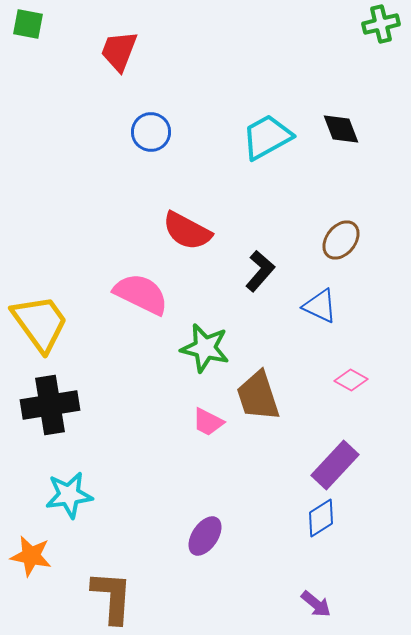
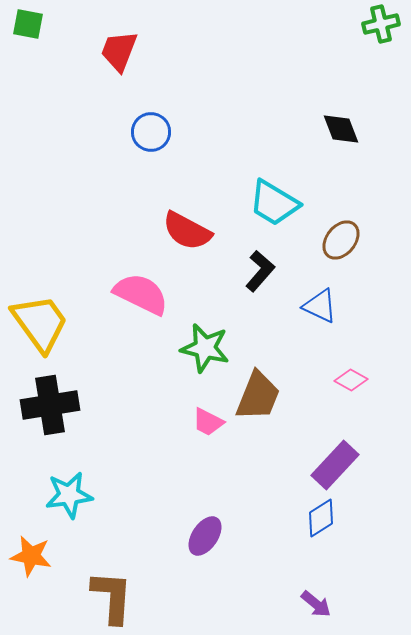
cyan trapezoid: moved 7 px right, 66 px down; rotated 120 degrees counterclockwise
brown trapezoid: rotated 140 degrees counterclockwise
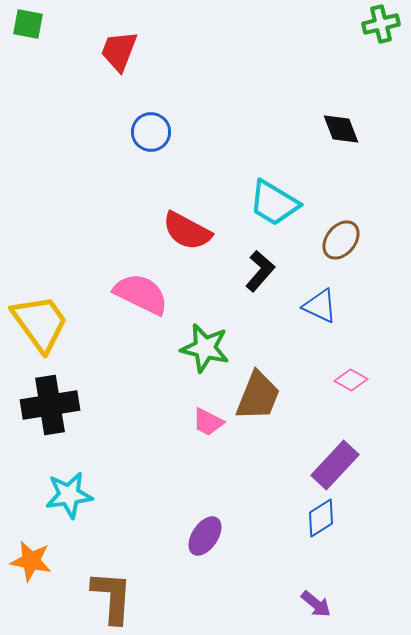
orange star: moved 5 px down
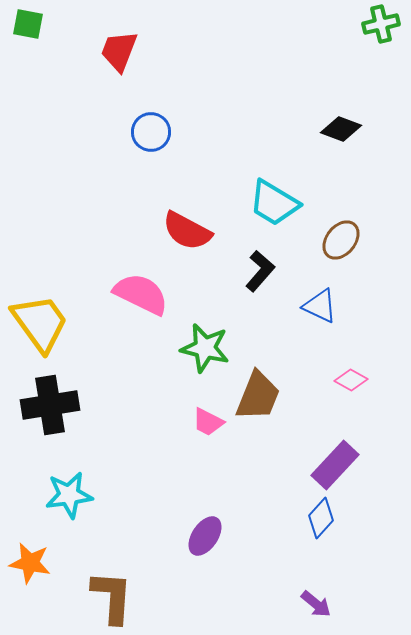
black diamond: rotated 48 degrees counterclockwise
blue diamond: rotated 15 degrees counterclockwise
orange star: moved 1 px left, 2 px down
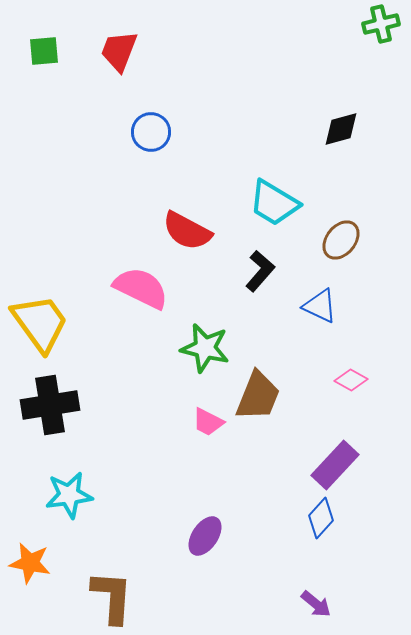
green square: moved 16 px right, 27 px down; rotated 16 degrees counterclockwise
black diamond: rotated 36 degrees counterclockwise
pink semicircle: moved 6 px up
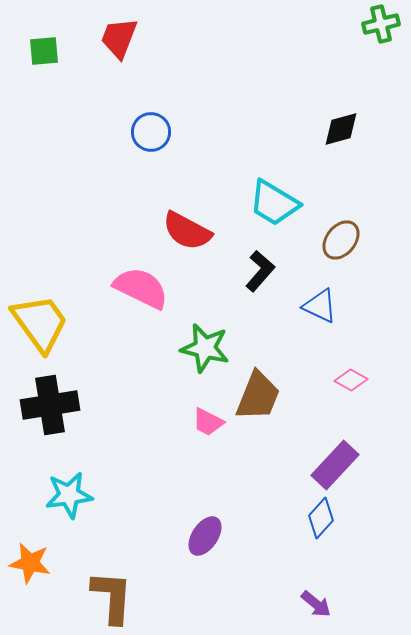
red trapezoid: moved 13 px up
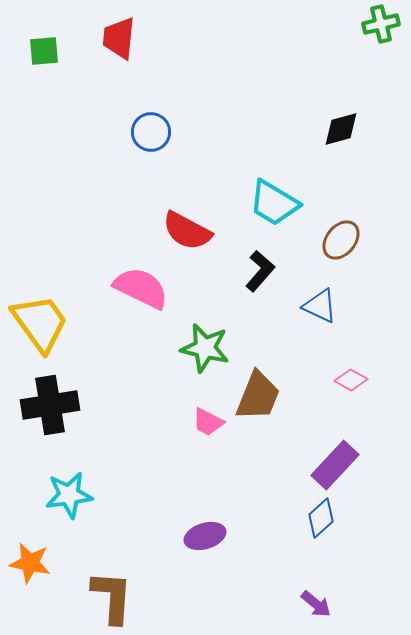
red trapezoid: rotated 15 degrees counterclockwise
blue diamond: rotated 6 degrees clockwise
purple ellipse: rotated 39 degrees clockwise
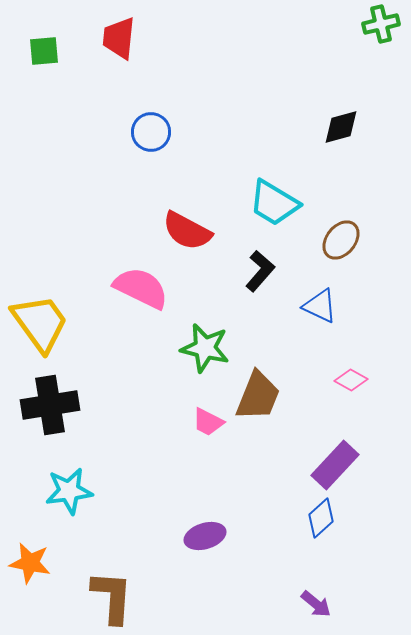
black diamond: moved 2 px up
cyan star: moved 4 px up
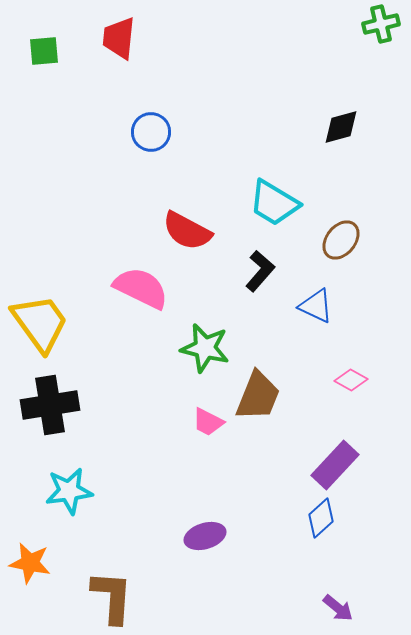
blue triangle: moved 4 px left
purple arrow: moved 22 px right, 4 px down
